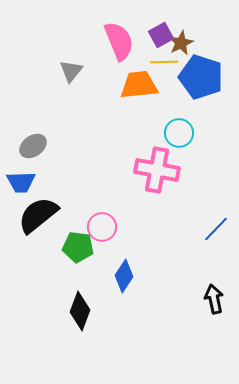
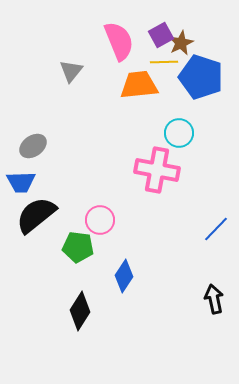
black semicircle: moved 2 px left
pink circle: moved 2 px left, 7 px up
black diamond: rotated 12 degrees clockwise
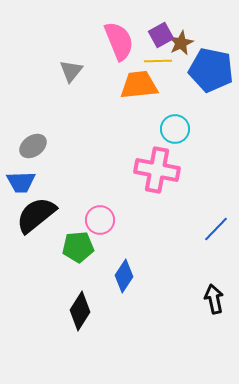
yellow line: moved 6 px left, 1 px up
blue pentagon: moved 10 px right, 7 px up; rotated 6 degrees counterclockwise
cyan circle: moved 4 px left, 4 px up
green pentagon: rotated 12 degrees counterclockwise
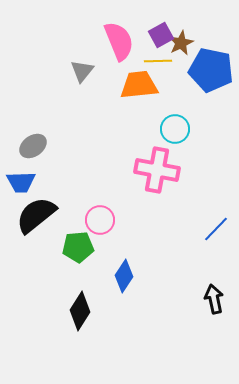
gray triangle: moved 11 px right
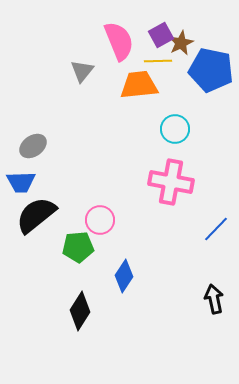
pink cross: moved 14 px right, 12 px down
